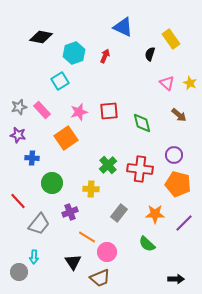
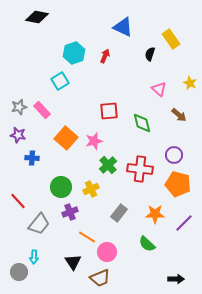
black diamond: moved 4 px left, 20 px up
pink triangle: moved 8 px left, 6 px down
pink star: moved 15 px right, 29 px down
orange square: rotated 15 degrees counterclockwise
green circle: moved 9 px right, 4 px down
yellow cross: rotated 28 degrees counterclockwise
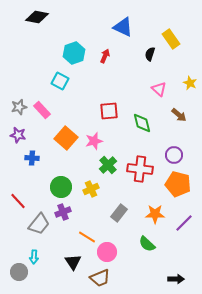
cyan square: rotated 30 degrees counterclockwise
purple cross: moved 7 px left
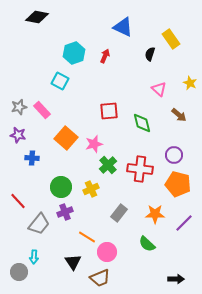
pink star: moved 3 px down
purple cross: moved 2 px right
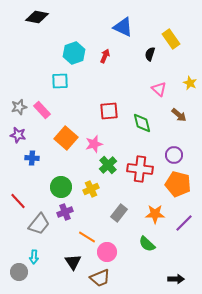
cyan square: rotated 30 degrees counterclockwise
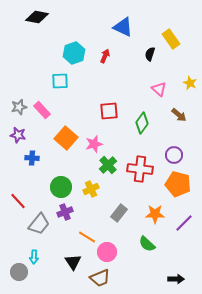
green diamond: rotated 50 degrees clockwise
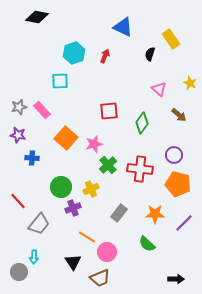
purple cross: moved 8 px right, 4 px up
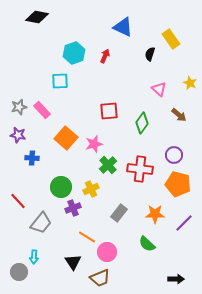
gray trapezoid: moved 2 px right, 1 px up
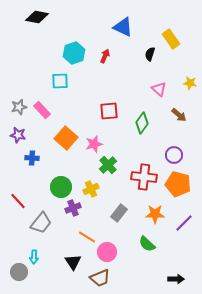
yellow star: rotated 16 degrees counterclockwise
red cross: moved 4 px right, 8 px down
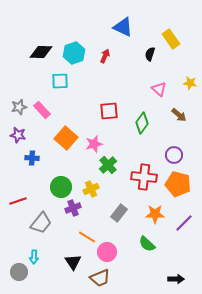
black diamond: moved 4 px right, 35 px down; rotated 10 degrees counterclockwise
red line: rotated 66 degrees counterclockwise
